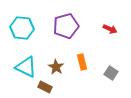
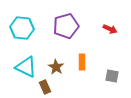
orange rectangle: rotated 14 degrees clockwise
gray square: moved 1 px right, 3 px down; rotated 24 degrees counterclockwise
brown rectangle: rotated 40 degrees clockwise
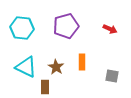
brown rectangle: rotated 24 degrees clockwise
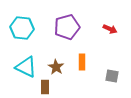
purple pentagon: moved 1 px right, 1 px down
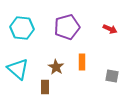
cyan triangle: moved 8 px left, 2 px down; rotated 15 degrees clockwise
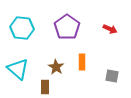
purple pentagon: rotated 20 degrees counterclockwise
